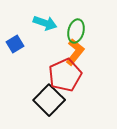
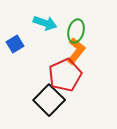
orange L-shape: moved 1 px right, 1 px up
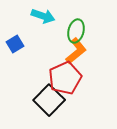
cyan arrow: moved 2 px left, 7 px up
orange L-shape: rotated 12 degrees clockwise
red pentagon: moved 3 px down
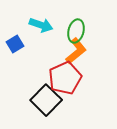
cyan arrow: moved 2 px left, 9 px down
black square: moved 3 px left
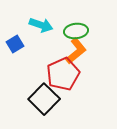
green ellipse: rotated 70 degrees clockwise
red pentagon: moved 2 px left, 4 px up
black square: moved 2 px left, 1 px up
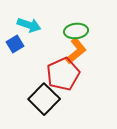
cyan arrow: moved 12 px left
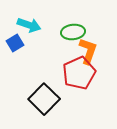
green ellipse: moved 3 px left, 1 px down
blue square: moved 1 px up
orange L-shape: moved 12 px right; rotated 32 degrees counterclockwise
red pentagon: moved 16 px right, 1 px up
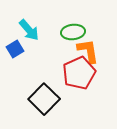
cyan arrow: moved 5 px down; rotated 30 degrees clockwise
blue square: moved 6 px down
orange L-shape: rotated 28 degrees counterclockwise
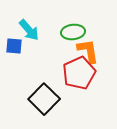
blue square: moved 1 px left, 3 px up; rotated 36 degrees clockwise
